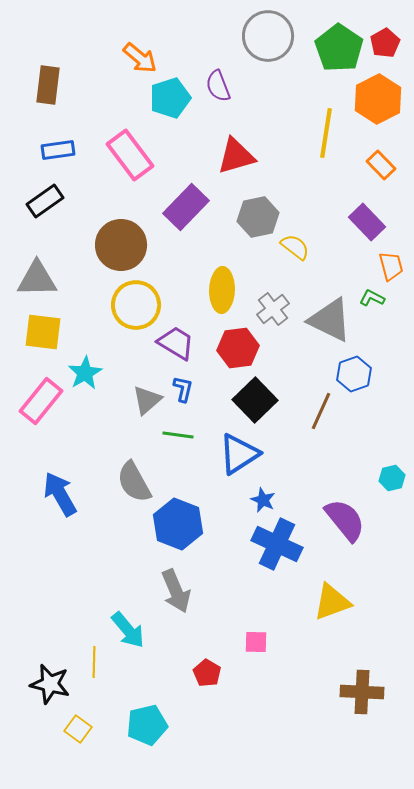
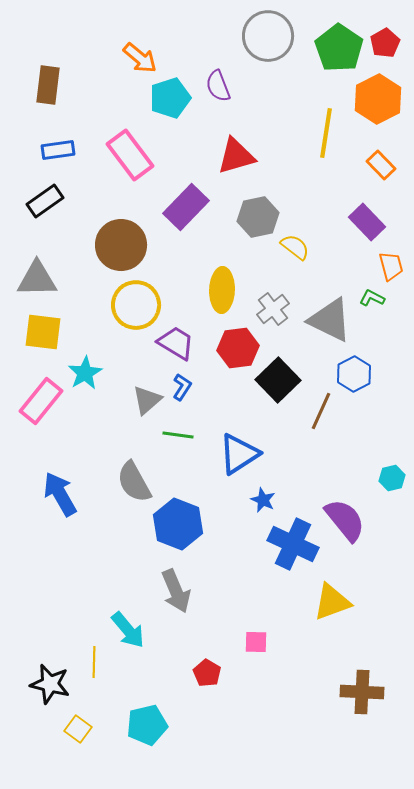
blue hexagon at (354, 374): rotated 8 degrees counterclockwise
blue L-shape at (183, 389): moved 1 px left, 2 px up; rotated 20 degrees clockwise
black square at (255, 400): moved 23 px right, 20 px up
blue cross at (277, 544): moved 16 px right
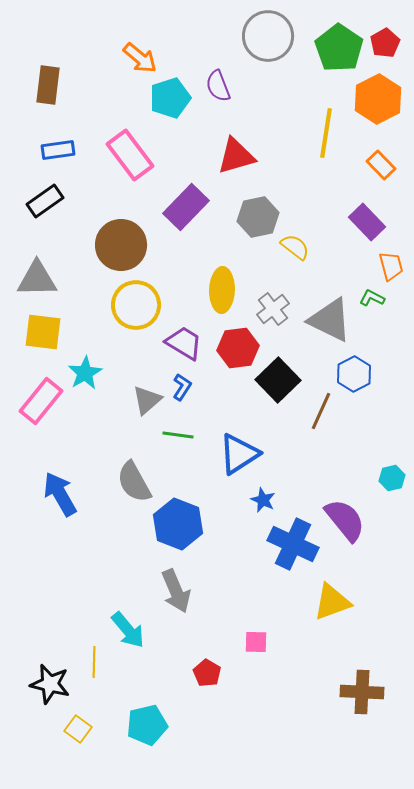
purple trapezoid at (176, 343): moved 8 px right
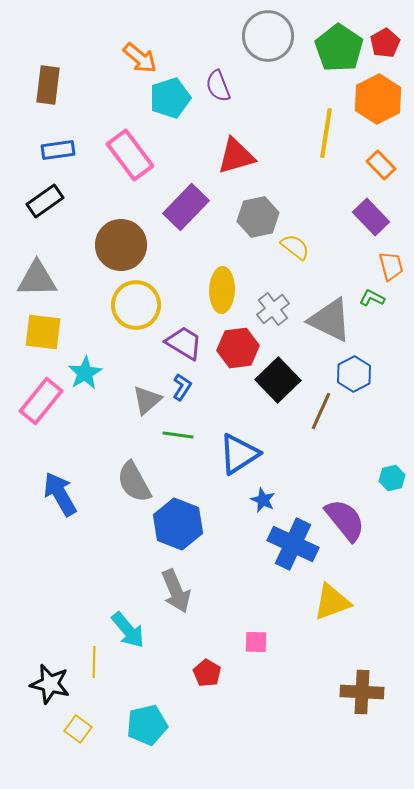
purple rectangle at (367, 222): moved 4 px right, 5 px up
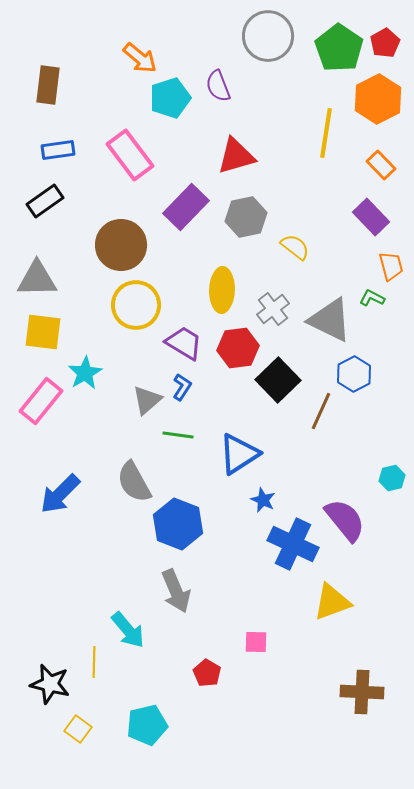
gray hexagon at (258, 217): moved 12 px left
blue arrow at (60, 494): rotated 105 degrees counterclockwise
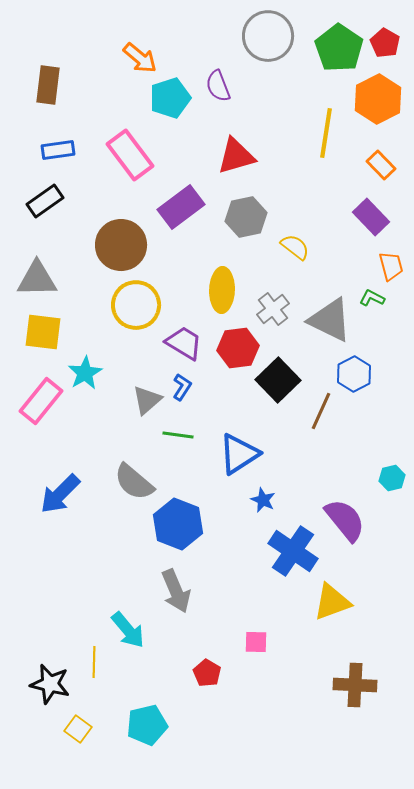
red pentagon at (385, 43): rotated 12 degrees counterclockwise
purple rectangle at (186, 207): moved 5 px left; rotated 9 degrees clockwise
gray semicircle at (134, 482): rotated 21 degrees counterclockwise
blue cross at (293, 544): moved 7 px down; rotated 9 degrees clockwise
brown cross at (362, 692): moved 7 px left, 7 px up
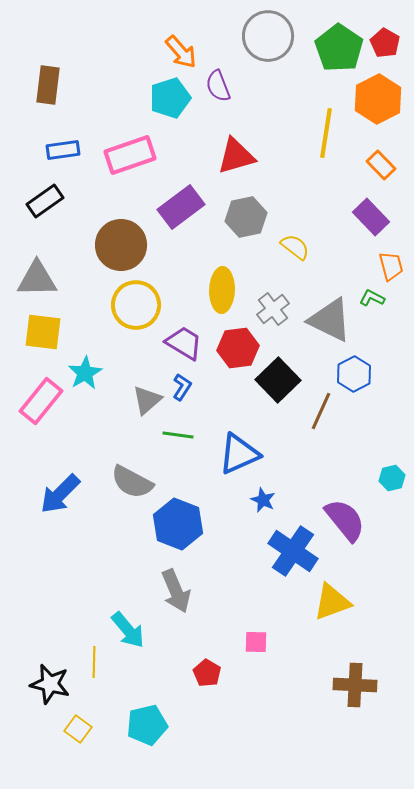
orange arrow at (140, 58): moved 41 px right, 6 px up; rotated 9 degrees clockwise
blue rectangle at (58, 150): moved 5 px right
pink rectangle at (130, 155): rotated 72 degrees counterclockwise
blue triangle at (239, 454): rotated 9 degrees clockwise
gray semicircle at (134, 482): moved 2 px left; rotated 12 degrees counterclockwise
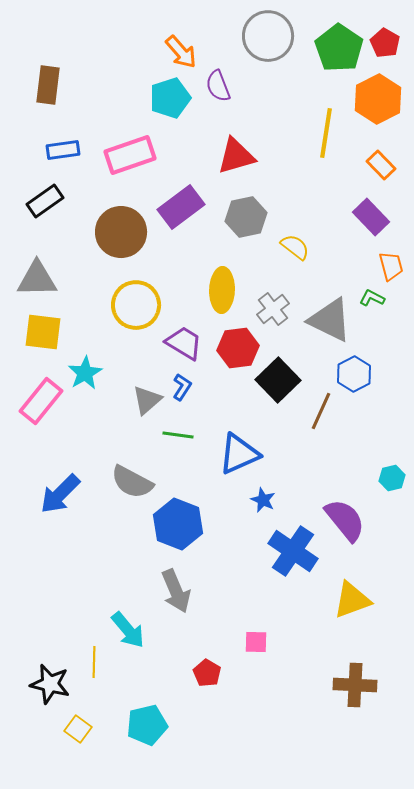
brown circle at (121, 245): moved 13 px up
yellow triangle at (332, 602): moved 20 px right, 2 px up
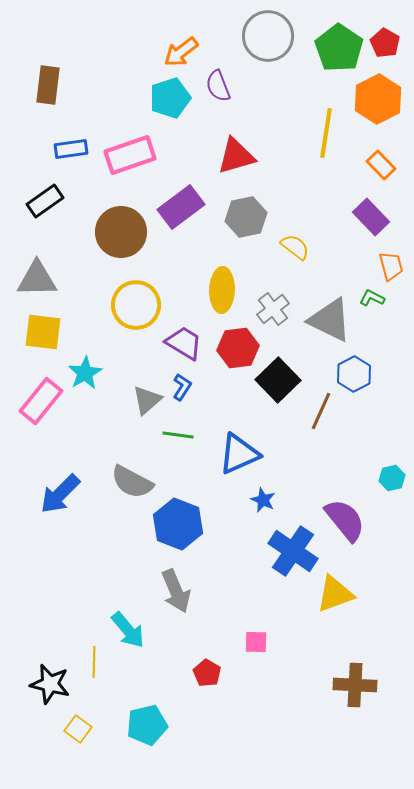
orange arrow at (181, 52): rotated 93 degrees clockwise
blue rectangle at (63, 150): moved 8 px right, 1 px up
yellow triangle at (352, 600): moved 17 px left, 6 px up
